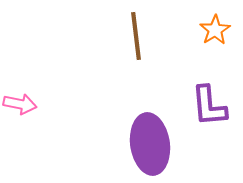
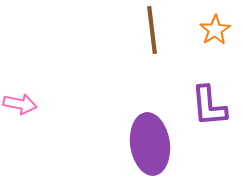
brown line: moved 16 px right, 6 px up
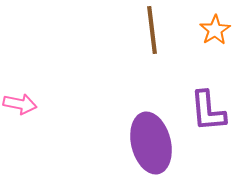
purple L-shape: moved 1 px left, 5 px down
purple ellipse: moved 1 px right, 1 px up; rotated 6 degrees counterclockwise
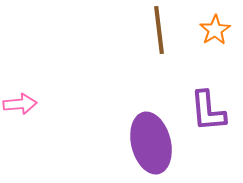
brown line: moved 7 px right
pink arrow: rotated 16 degrees counterclockwise
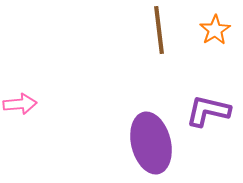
purple L-shape: rotated 108 degrees clockwise
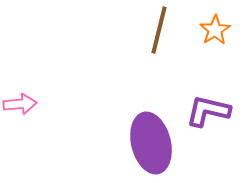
brown line: rotated 21 degrees clockwise
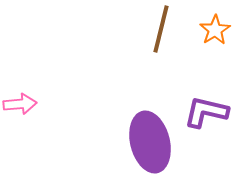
brown line: moved 2 px right, 1 px up
purple L-shape: moved 2 px left, 1 px down
purple ellipse: moved 1 px left, 1 px up
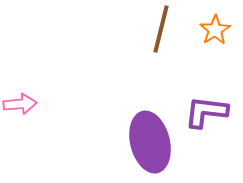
purple L-shape: rotated 6 degrees counterclockwise
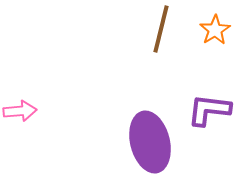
pink arrow: moved 7 px down
purple L-shape: moved 3 px right, 2 px up
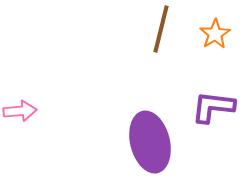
orange star: moved 4 px down
purple L-shape: moved 4 px right, 3 px up
